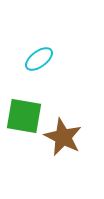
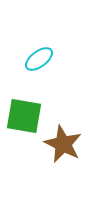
brown star: moved 7 px down
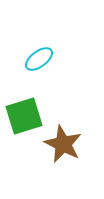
green square: rotated 27 degrees counterclockwise
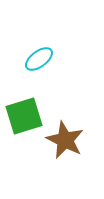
brown star: moved 2 px right, 4 px up
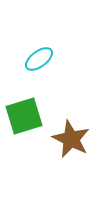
brown star: moved 6 px right, 1 px up
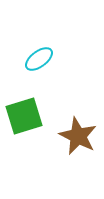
brown star: moved 7 px right, 3 px up
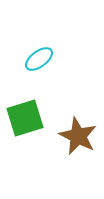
green square: moved 1 px right, 2 px down
